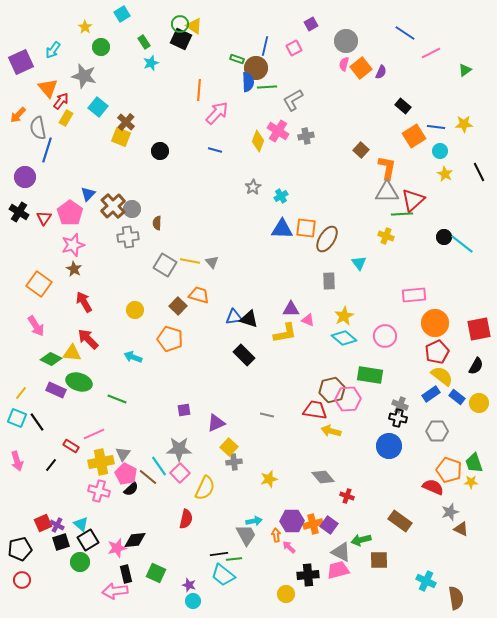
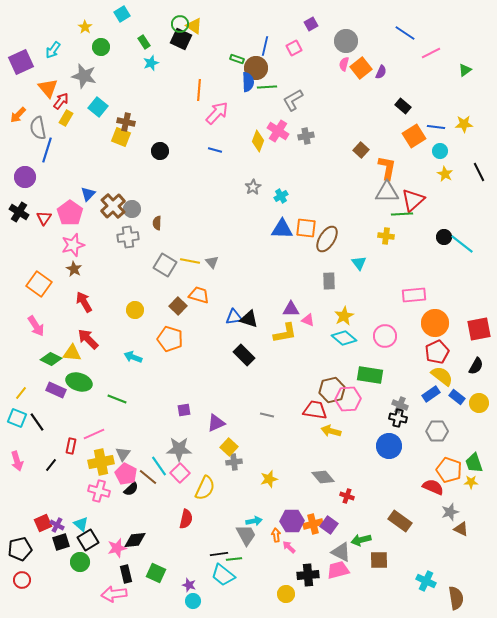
brown cross at (126, 122): rotated 30 degrees counterclockwise
yellow cross at (386, 236): rotated 14 degrees counterclockwise
red rectangle at (71, 446): rotated 70 degrees clockwise
pink arrow at (115, 591): moved 1 px left, 3 px down
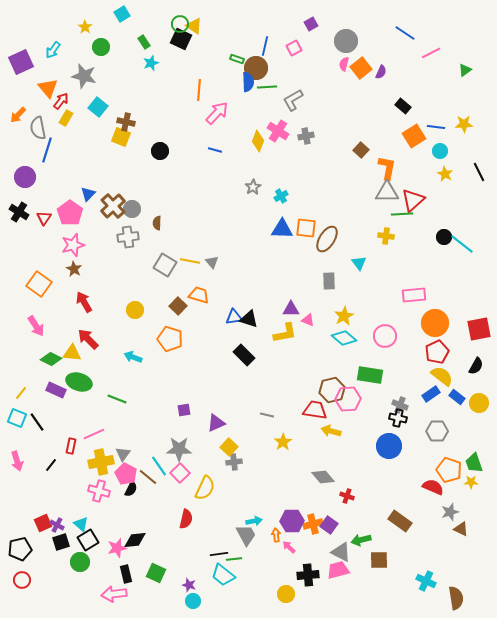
yellow star at (269, 479): moved 14 px right, 37 px up; rotated 18 degrees counterclockwise
black semicircle at (131, 489): rotated 21 degrees counterclockwise
